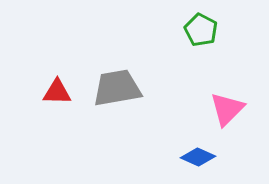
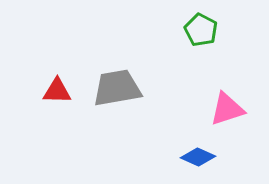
red triangle: moved 1 px up
pink triangle: rotated 27 degrees clockwise
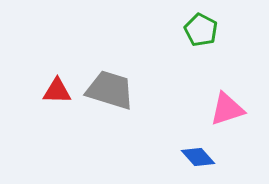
gray trapezoid: moved 7 px left, 2 px down; rotated 27 degrees clockwise
blue diamond: rotated 24 degrees clockwise
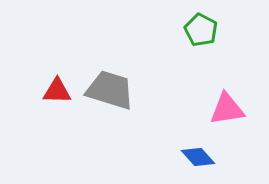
pink triangle: rotated 9 degrees clockwise
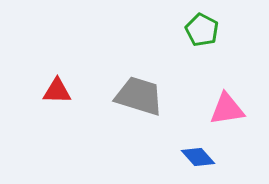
green pentagon: moved 1 px right
gray trapezoid: moved 29 px right, 6 px down
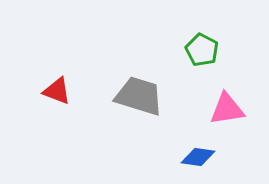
green pentagon: moved 20 px down
red triangle: rotated 20 degrees clockwise
blue diamond: rotated 40 degrees counterclockwise
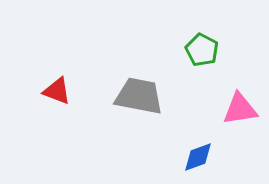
gray trapezoid: rotated 6 degrees counterclockwise
pink triangle: moved 13 px right
blue diamond: rotated 28 degrees counterclockwise
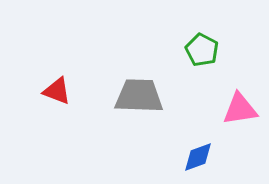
gray trapezoid: rotated 9 degrees counterclockwise
